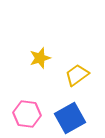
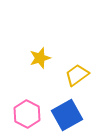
pink hexagon: rotated 20 degrees clockwise
blue square: moved 3 px left, 3 px up
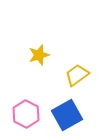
yellow star: moved 1 px left, 3 px up
pink hexagon: moved 1 px left
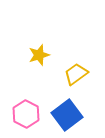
yellow trapezoid: moved 1 px left, 1 px up
blue square: rotated 8 degrees counterclockwise
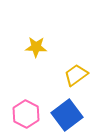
yellow star: moved 3 px left, 8 px up; rotated 20 degrees clockwise
yellow trapezoid: moved 1 px down
